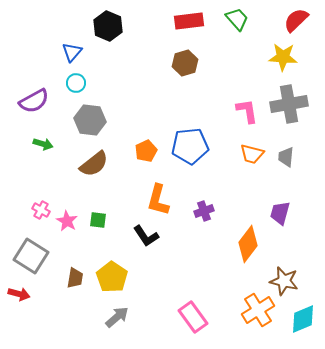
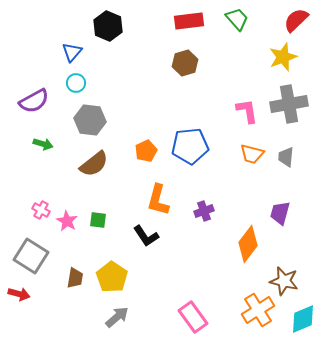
yellow star: rotated 24 degrees counterclockwise
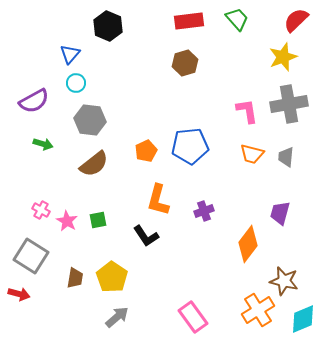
blue triangle: moved 2 px left, 2 px down
green square: rotated 18 degrees counterclockwise
